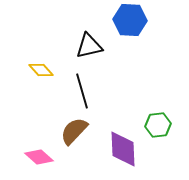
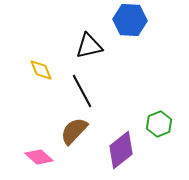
yellow diamond: rotated 20 degrees clockwise
black line: rotated 12 degrees counterclockwise
green hexagon: moved 1 px right, 1 px up; rotated 15 degrees counterclockwise
purple diamond: moved 2 px left, 1 px down; rotated 54 degrees clockwise
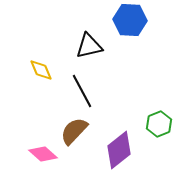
purple diamond: moved 2 px left
pink diamond: moved 4 px right, 3 px up
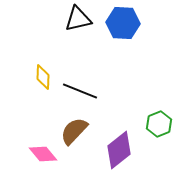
blue hexagon: moved 7 px left, 3 px down
black triangle: moved 11 px left, 27 px up
yellow diamond: moved 2 px right, 7 px down; rotated 25 degrees clockwise
black line: moved 2 px left; rotated 40 degrees counterclockwise
pink diamond: rotated 8 degrees clockwise
